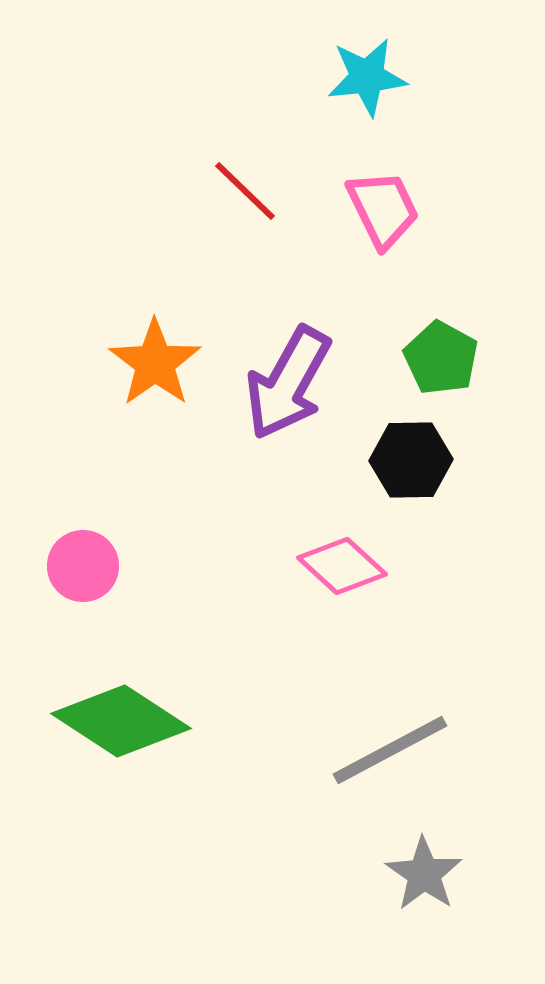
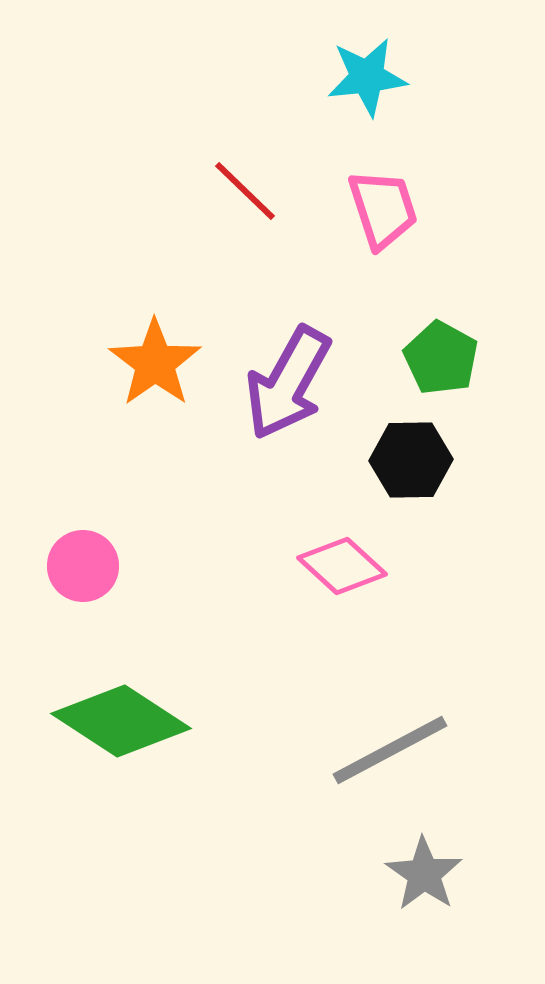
pink trapezoid: rotated 8 degrees clockwise
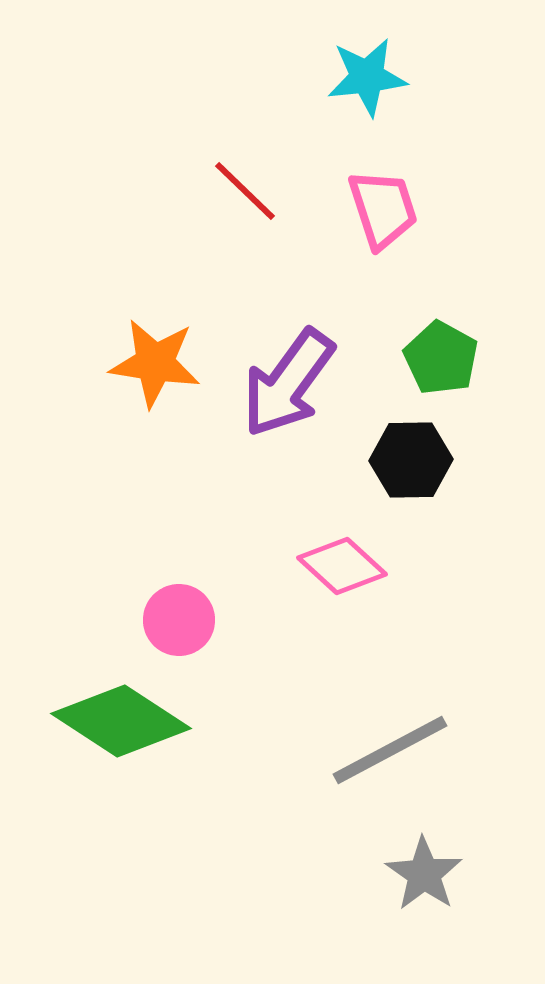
orange star: rotated 28 degrees counterclockwise
purple arrow: rotated 7 degrees clockwise
pink circle: moved 96 px right, 54 px down
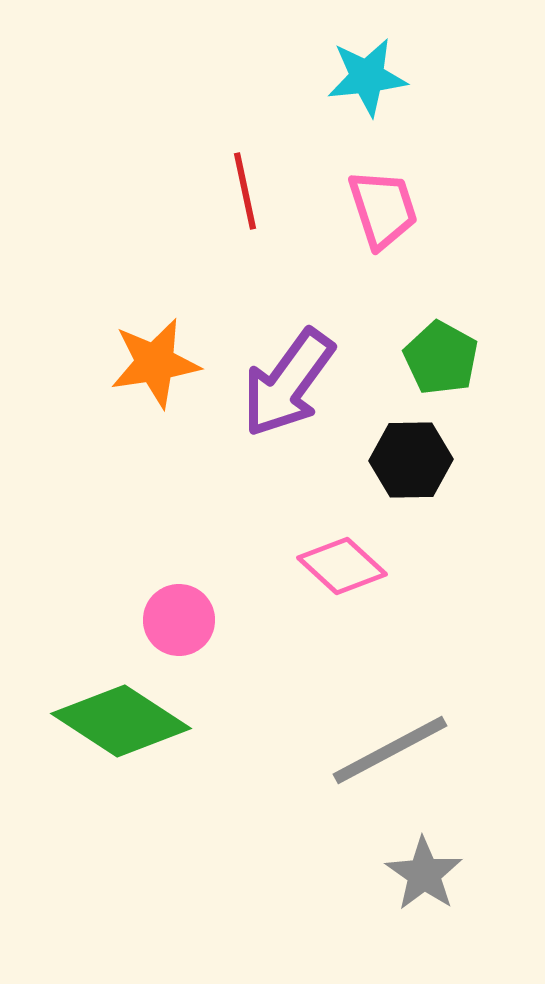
red line: rotated 34 degrees clockwise
orange star: rotated 18 degrees counterclockwise
